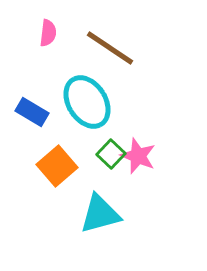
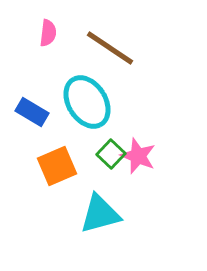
orange square: rotated 18 degrees clockwise
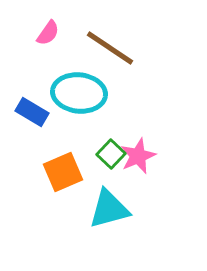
pink semicircle: rotated 28 degrees clockwise
cyan ellipse: moved 8 px left, 9 px up; rotated 52 degrees counterclockwise
pink star: rotated 27 degrees clockwise
orange square: moved 6 px right, 6 px down
cyan triangle: moved 9 px right, 5 px up
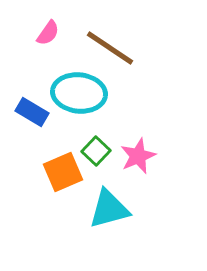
green square: moved 15 px left, 3 px up
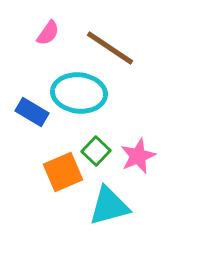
cyan triangle: moved 3 px up
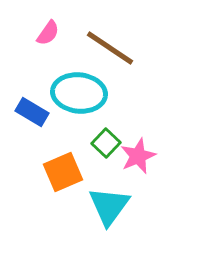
green square: moved 10 px right, 8 px up
cyan triangle: rotated 39 degrees counterclockwise
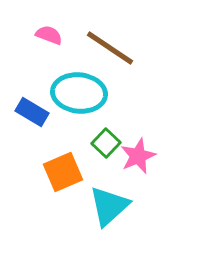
pink semicircle: moved 1 px right, 2 px down; rotated 104 degrees counterclockwise
cyan triangle: rotated 12 degrees clockwise
